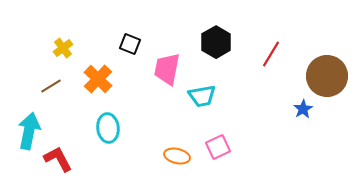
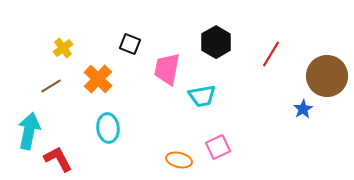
orange ellipse: moved 2 px right, 4 px down
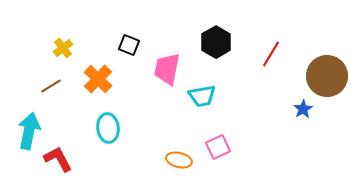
black square: moved 1 px left, 1 px down
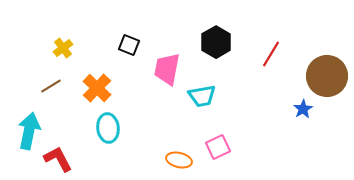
orange cross: moved 1 px left, 9 px down
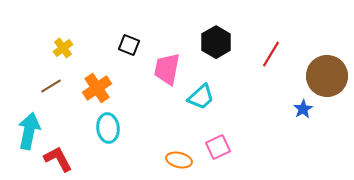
orange cross: rotated 12 degrees clockwise
cyan trapezoid: moved 1 px left, 1 px down; rotated 32 degrees counterclockwise
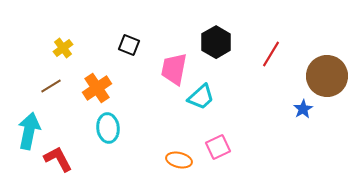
pink trapezoid: moved 7 px right
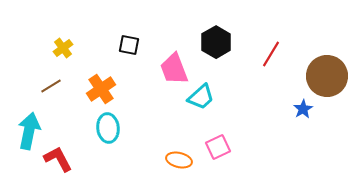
black square: rotated 10 degrees counterclockwise
pink trapezoid: rotated 32 degrees counterclockwise
orange cross: moved 4 px right, 1 px down
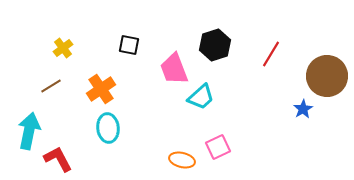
black hexagon: moved 1 px left, 3 px down; rotated 12 degrees clockwise
orange ellipse: moved 3 px right
